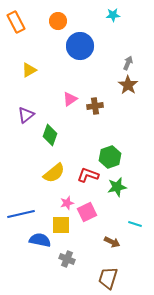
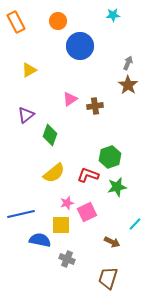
cyan line: rotated 64 degrees counterclockwise
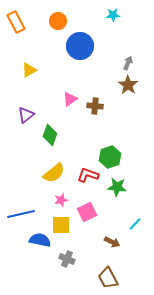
brown cross: rotated 14 degrees clockwise
green star: rotated 18 degrees clockwise
pink star: moved 6 px left, 3 px up
brown trapezoid: rotated 45 degrees counterclockwise
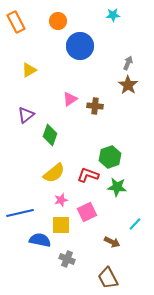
blue line: moved 1 px left, 1 px up
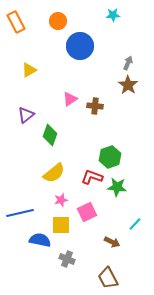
red L-shape: moved 4 px right, 2 px down
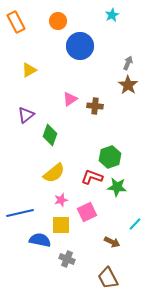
cyan star: moved 1 px left; rotated 24 degrees counterclockwise
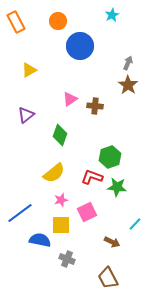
green diamond: moved 10 px right
blue line: rotated 24 degrees counterclockwise
